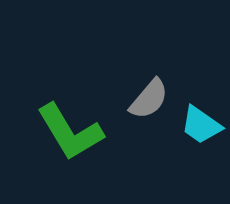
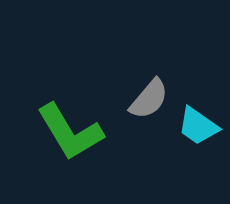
cyan trapezoid: moved 3 px left, 1 px down
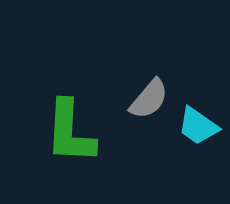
green L-shape: rotated 34 degrees clockwise
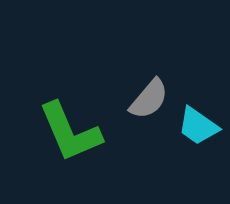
green L-shape: rotated 26 degrees counterclockwise
